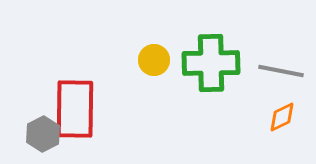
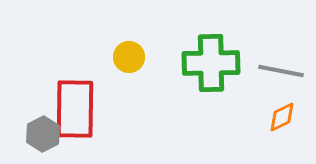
yellow circle: moved 25 px left, 3 px up
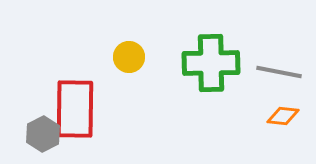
gray line: moved 2 px left, 1 px down
orange diamond: moved 1 px right, 1 px up; rotated 32 degrees clockwise
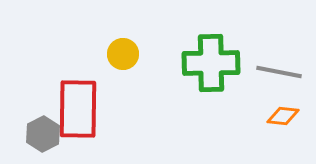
yellow circle: moved 6 px left, 3 px up
red rectangle: moved 3 px right
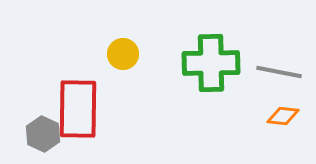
gray hexagon: rotated 8 degrees counterclockwise
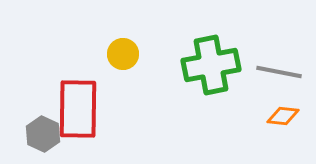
green cross: moved 2 px down; rotated 10 degrees counterclockwise
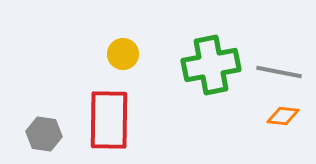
red rectangle: moved 31 px right, 11 px down
gray hexagon: moved 1 px right; rotated 16 degrees counterclockwise
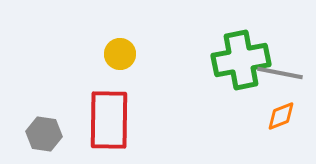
yellow circle: moved 3 px left
green cross: moved 30 px right, 5 px up
gray line: moved 1 px right, 1 px down
orange diamond: moved 2 px left; rotated 28 degrees counterclockwise
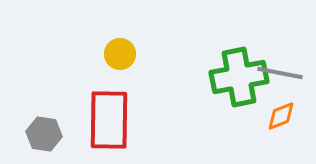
green cross: moved 2 px left, 17 px down
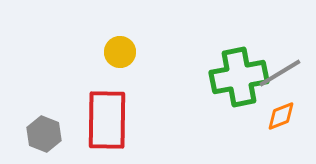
yellow circle: moved 2 px up
gray line: rotated 42 degrees counterclockwise
red rectangle: moved 2 px left
gray hexagon: rotated 12 degrees clockwise
